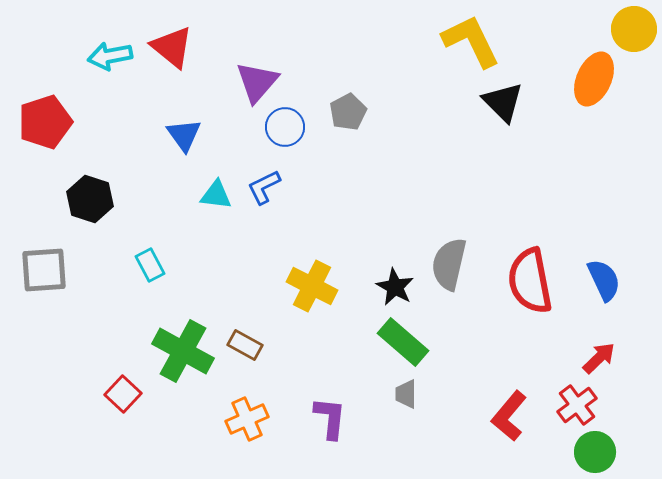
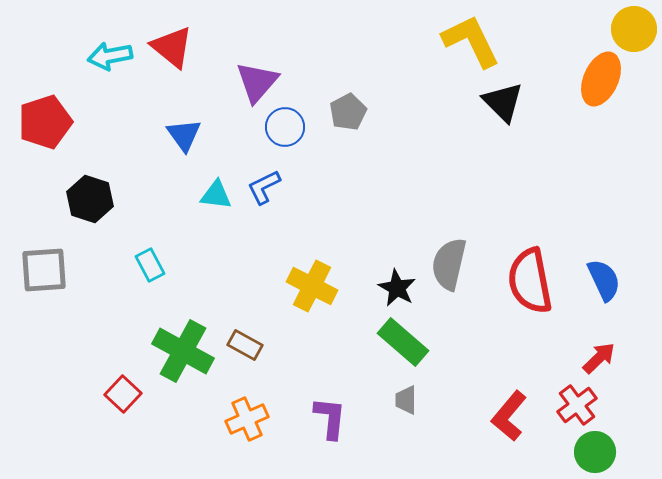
orange ellipse: moved 7 px right
black star: moved 2 px right, 1 px down
gray trapezoid: moved 6 px down
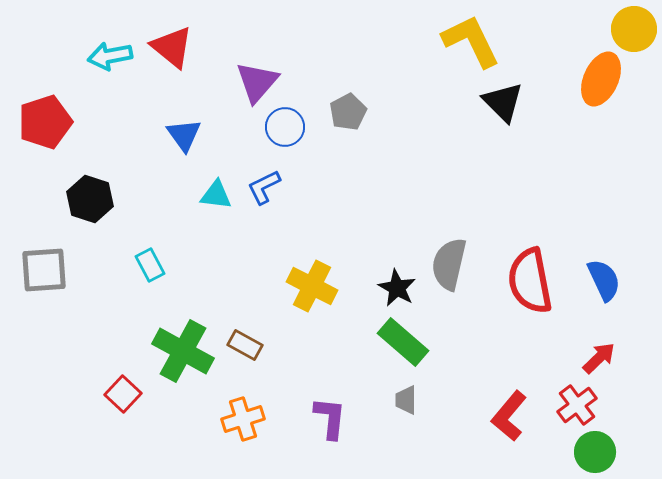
orange cross: moved 4 px left; rotated 6 degrees clockwise
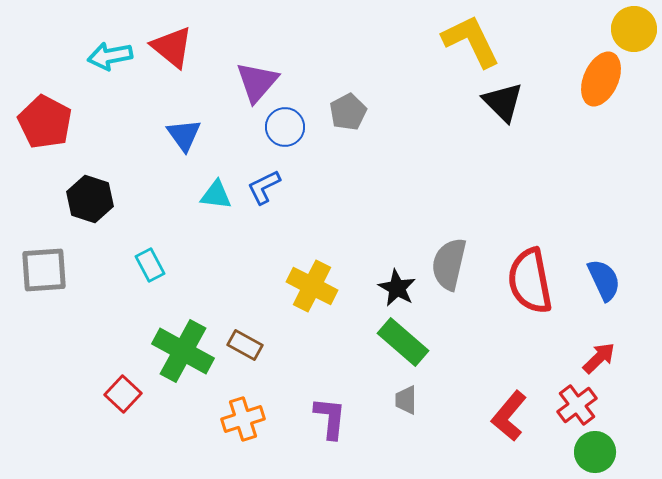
red pentagon: rotated 26 degrees counterclockwise
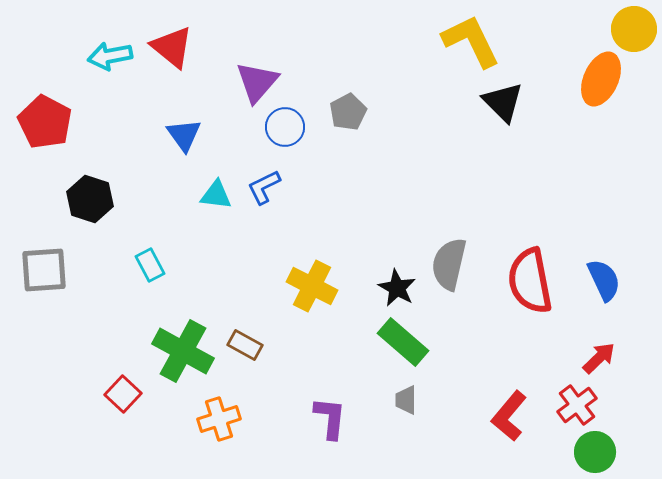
orange cross: moved 24 px left
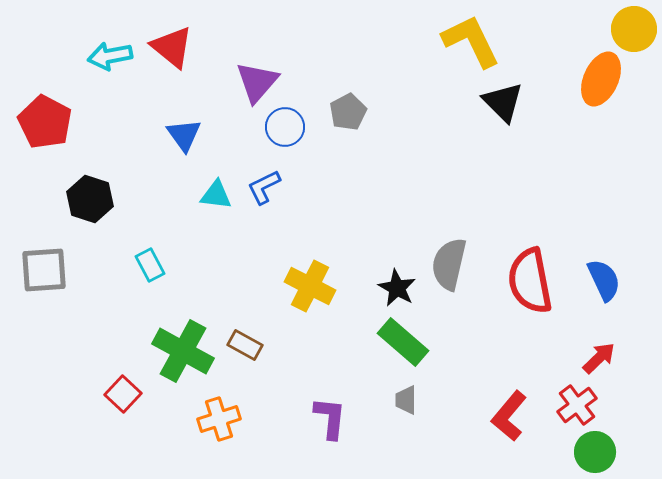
yellow cross: moved 2 px left
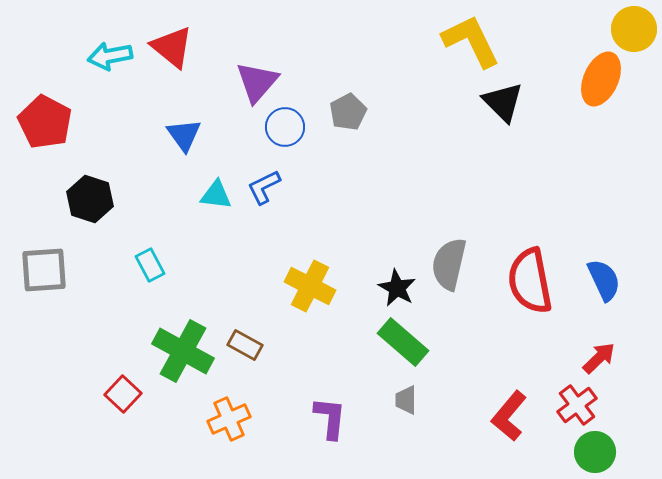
orange cross: moved 10 px right; rotated 6 degrees counterclockwise
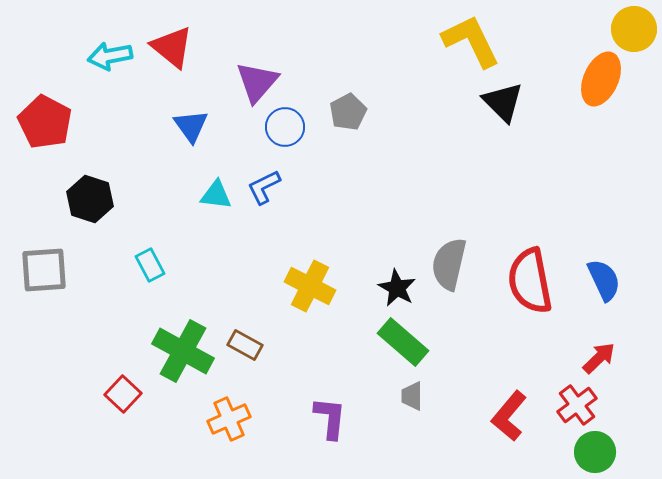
blue triangle: moved 7 px right, 9 px up
gray trapezoid: moved 6 px right, 4 px up
